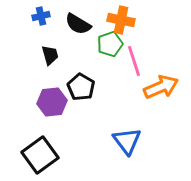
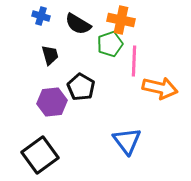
blue cross: rotated 30 degrees clockwise
pink line: rotated 20 degrees clockwise
orange arrow: moved 1 px left, 1 px down; rotated 36 degrees clockwise
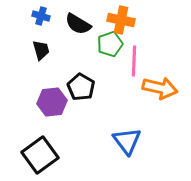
black trapezoid: moved 9 px left, 5 px up
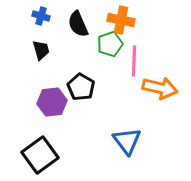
black semicircle: rotated 36 degrees clockwise
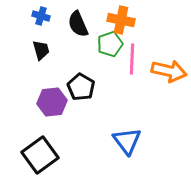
pink line: moved 2 px left, 2 px up
orange arrow: moved 9 px right, 17 px up
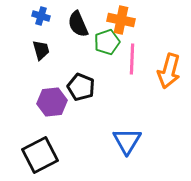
green pentagon: moved 3 px left, 2 px up
orange arrow: rotated 92 degrees clockwise
black pentagon: rotated 8 degrees counterclockwise
blue triangle: rotated 8 degrees clockwise
black square: rotated 9 degrees clockwise
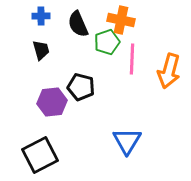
blue cross: rotated 18 degrees counterclockwise
black pentagon: rotated 8 degrees counterclockwise
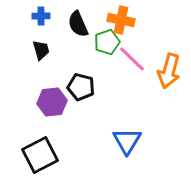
pink line: rotated 48 degrees counterclockwise
